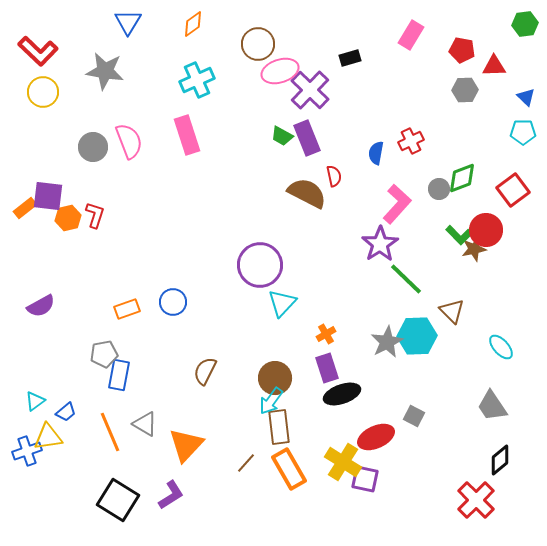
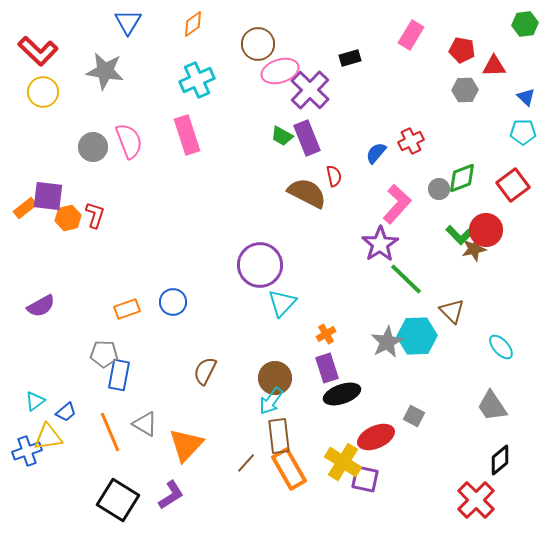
blue semicircle at (376, 153): rotated 30 degrees clockwise
red square at (513, 190): moved 5 px up
gray pentagon at (104, 354): rotated 12 degrees clockwise
brown rectangle at (279, 427): moved 9 px down
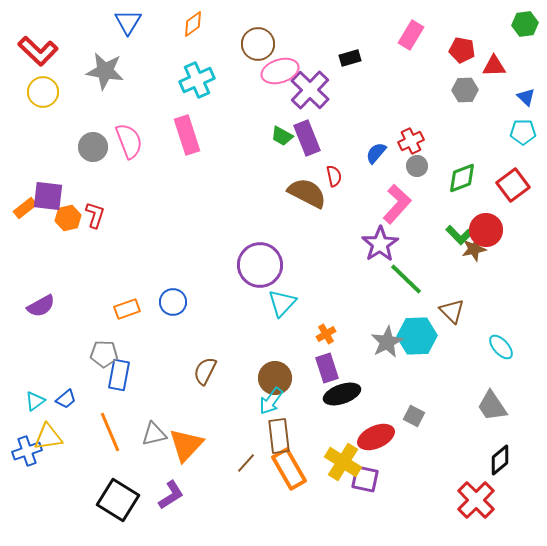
gray circle at (439, 189): moved 22 px left, 23 px up
blue trapezoid at (66, 412): moved 13 px up
gray triangle at (145, 424): moved 9 px right, 10 px down; rotated 44 degrees counterclockwise
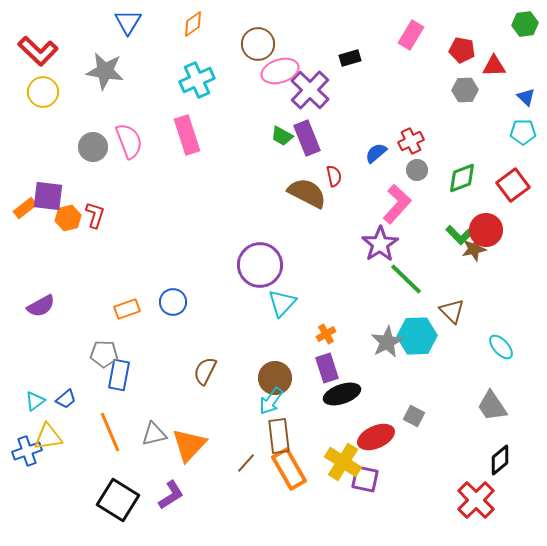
blue semicircle at (376, 153): rotated 10 degrees clockwise
gray circle at (417, 166): moved 4 px down
orange triangle at (186, 445): moved 3 px right
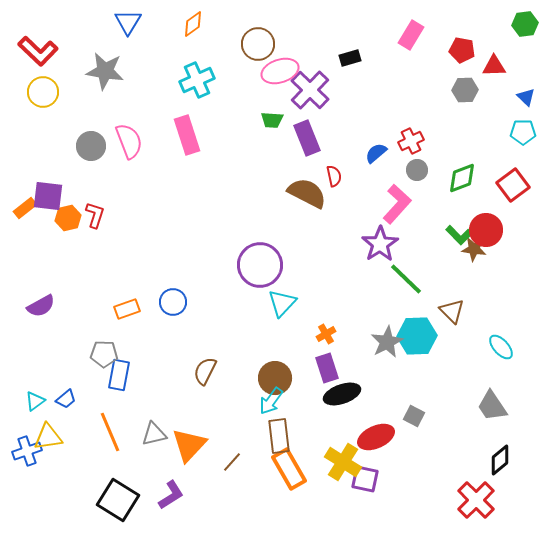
green trapezoid at (282, 136): moved 10 px left, 16 px up; rotated 25 degrees counterclockwise
gray circle at (93, 147): moved 2 px left, 1 px up
brown star at (474, 249): rotated 20 degrees clockwise
brown line at (246, 463): moved 14 px left, 1 px up
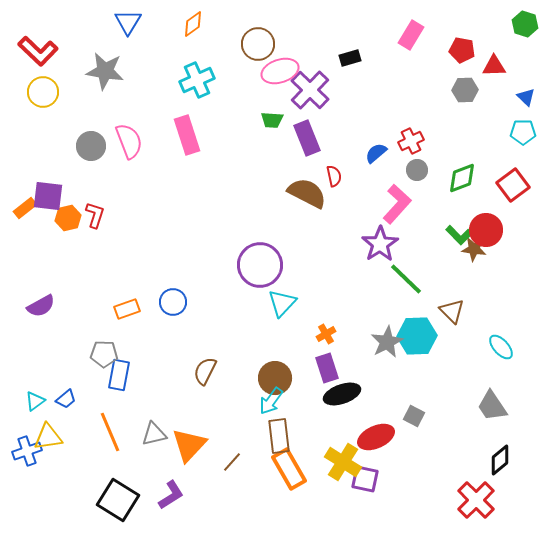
green hexagon at (525, 24): rotated 25 degrees clockwise
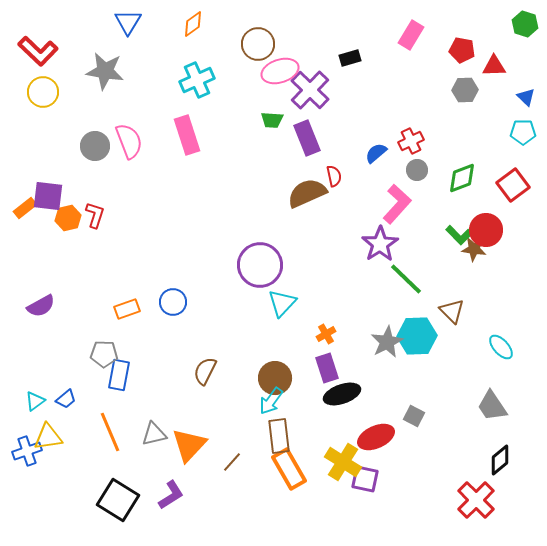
gray circle at (91, 146): moved 4 px right
brown semicircle at (307, 193): rotated 51 degrees counterclockwise
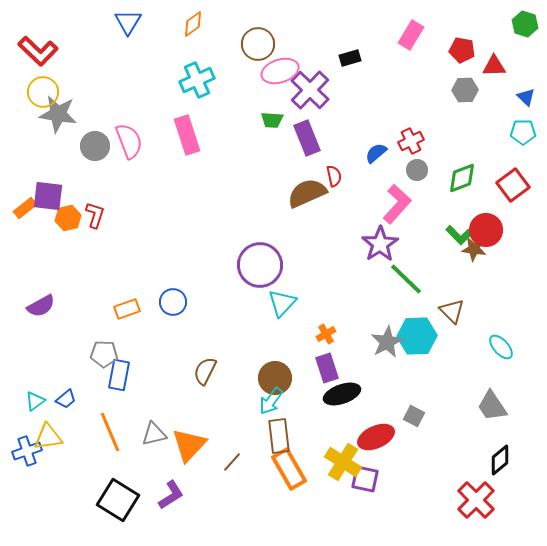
gray star at (105, 71): moved 47 px left, 43 px down
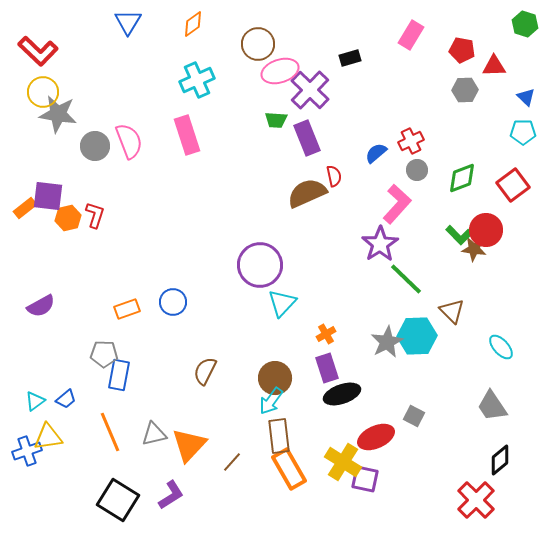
green trapezoid at (272, 120): moved 4 px right
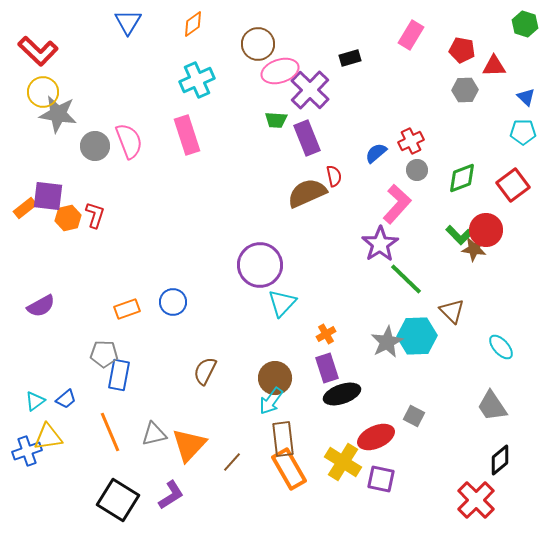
brown rectangle at (279, 436): moved 4 px right, 3 px down
purple square at (365, 479): moved 16 px right
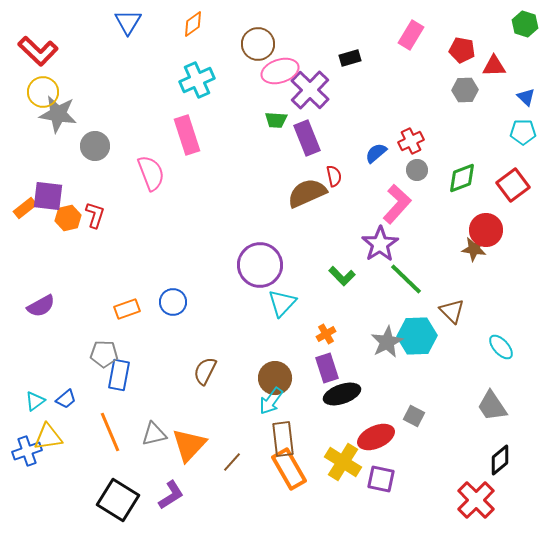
pink semicircle at (129, 141): moved 22 px right, 32 px down
green L-shape at (459, 235): moved 117 px left, 41 px down
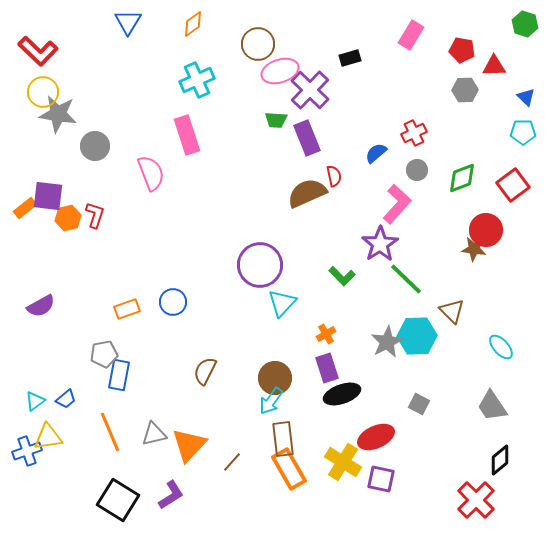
red cross at (411, 141): moved 3 px right, 8 px up
gray pentagon at (104, 354): rotated 12 degrees counterclockwise
gray square at (414, 416): moved 5 px right, 12 px up
